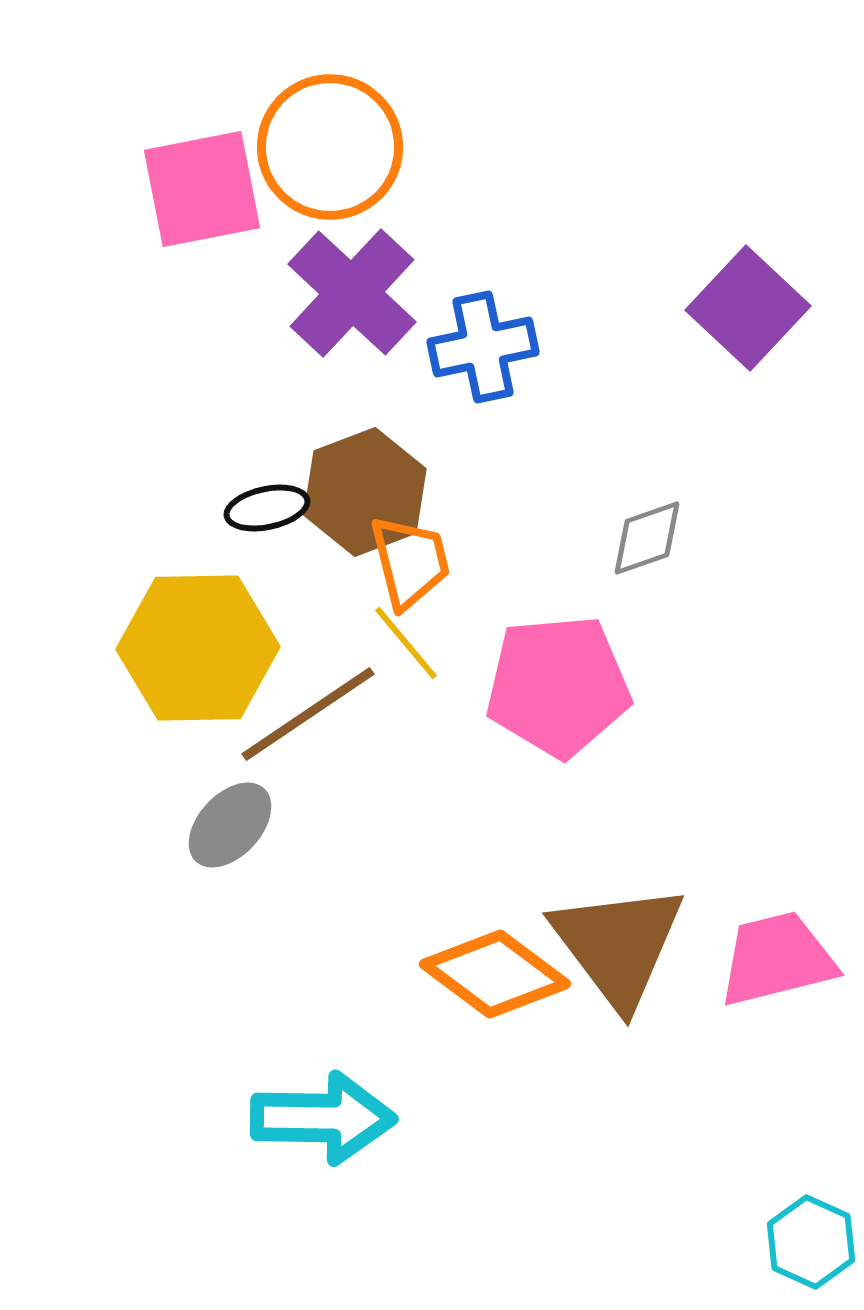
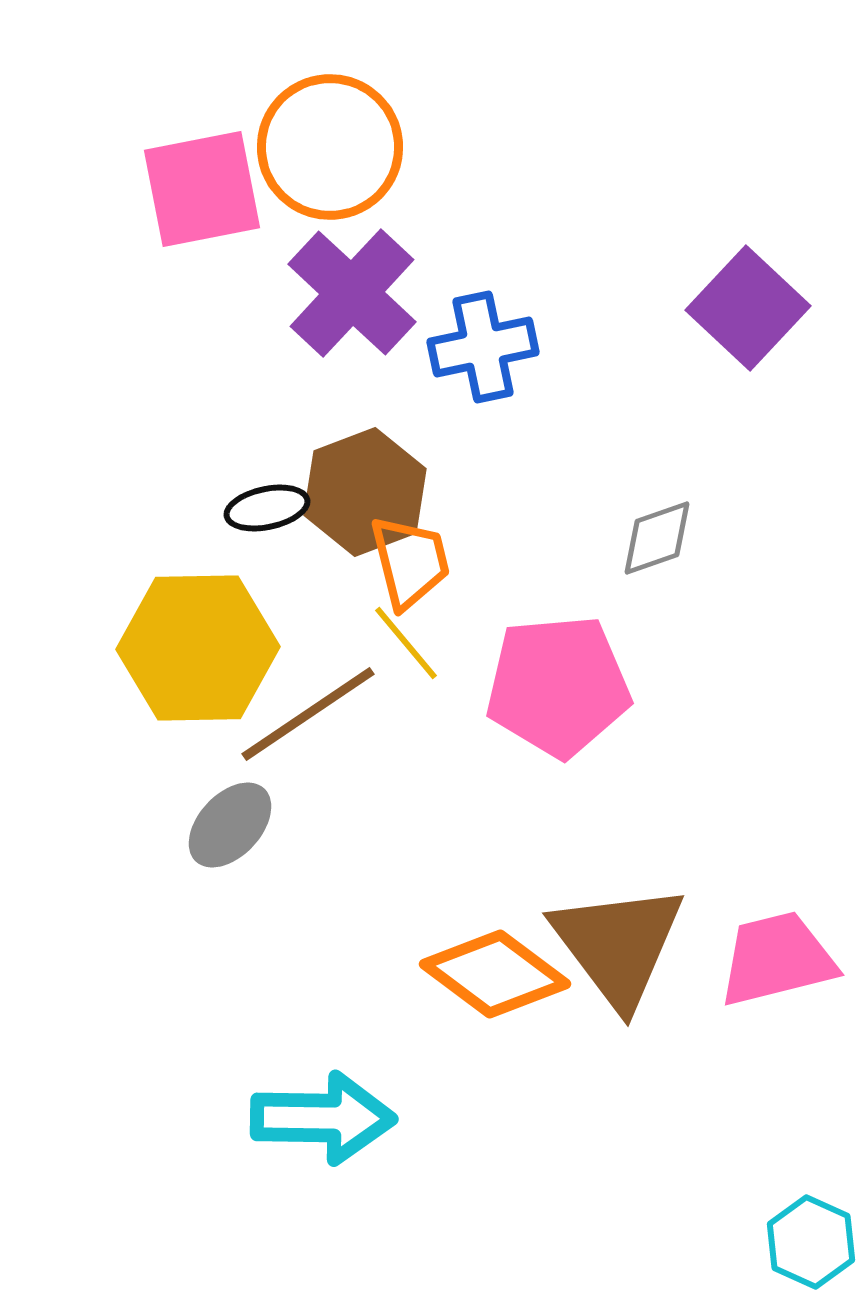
gray diamond: moved 10 px right
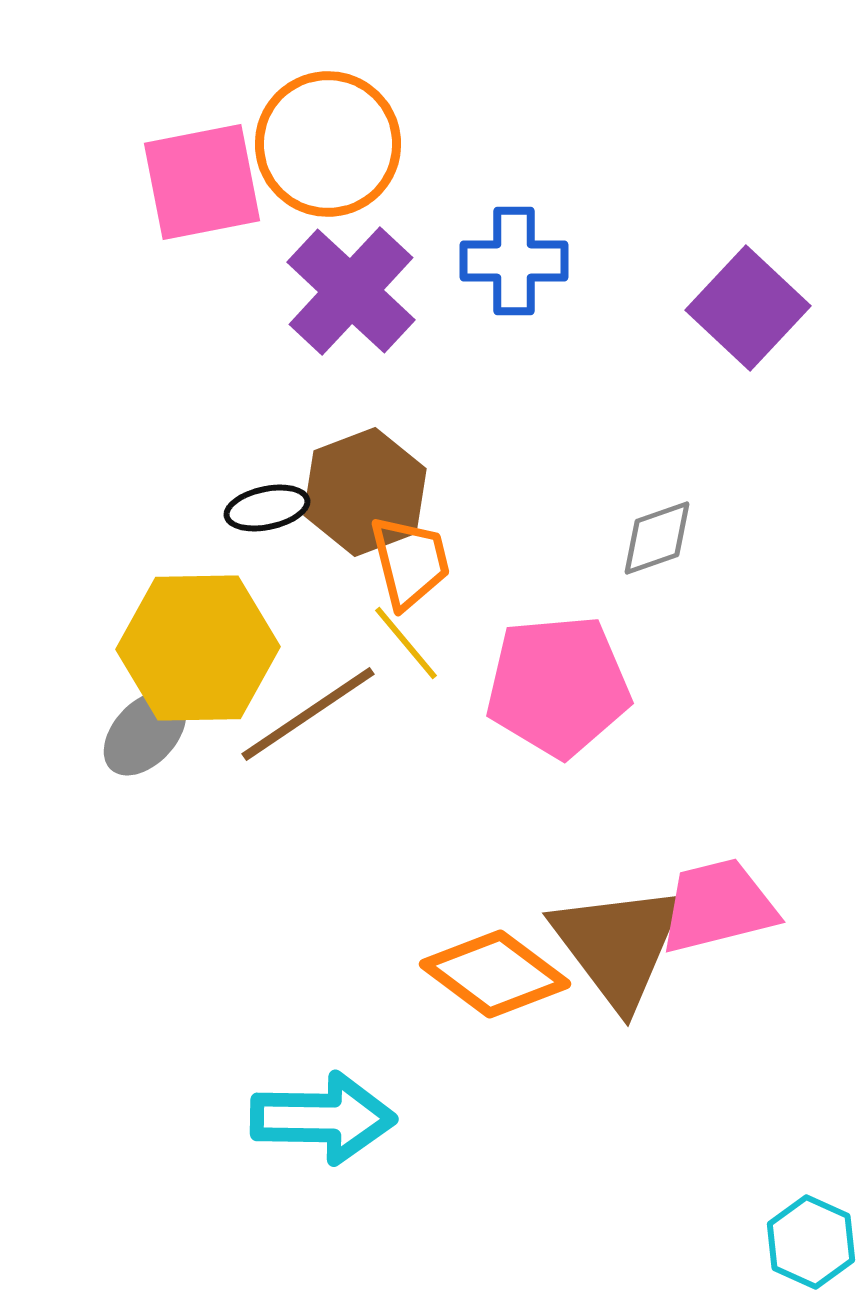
orange circle: moved 2 px left, 3 px up
pink square: moved 7 px up
purple cross: moved 1 px left, 2 px up
blue cross: moved 31 px right, 86 px up; rotated 12 degrees clockwise
gray ellipse: moved 85 px left, 92 px up
pink trapezoid: moved 59 px left, 53 px up
